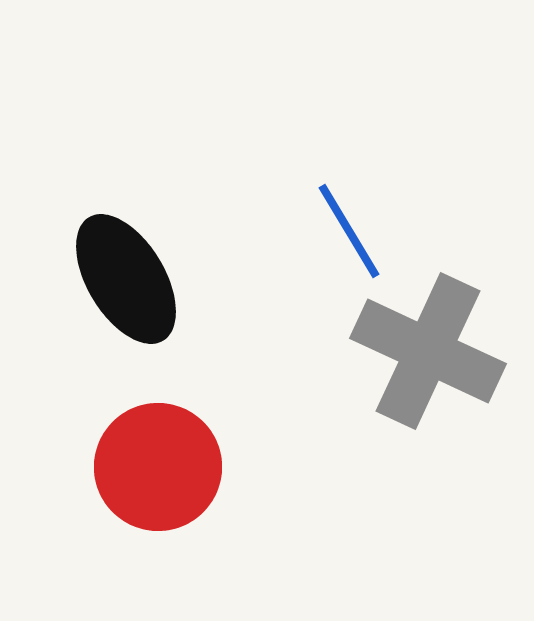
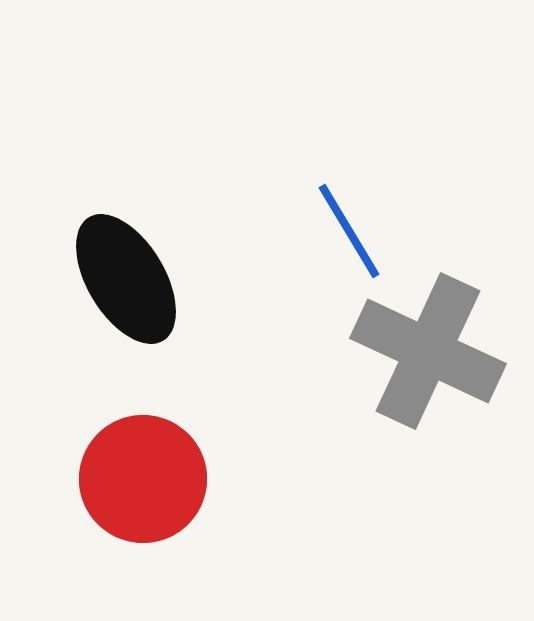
red circle: moved 15 px left, 12 px down
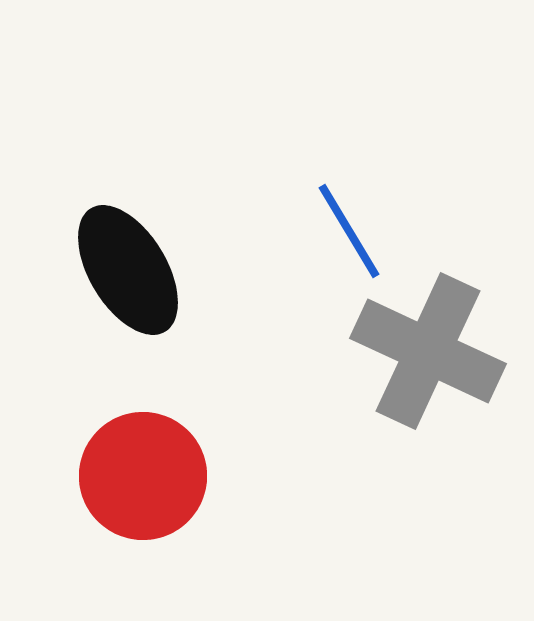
black ellipse: moved 2 px right, 9 px up
red circle: moved 3 px up
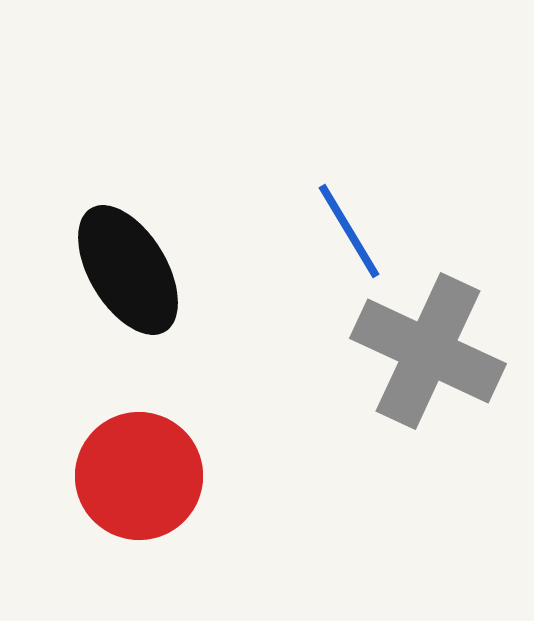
red circle: moved 4 px left
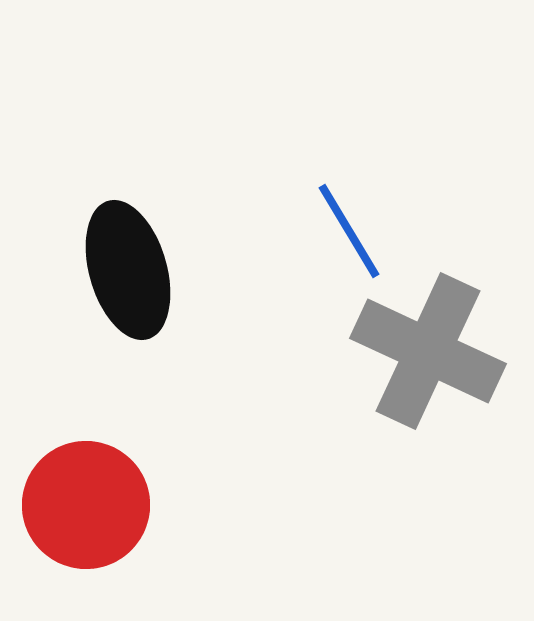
black ellipse: rotated 15 degrees clockwise
red circle: moved 53 px left, 29 px down
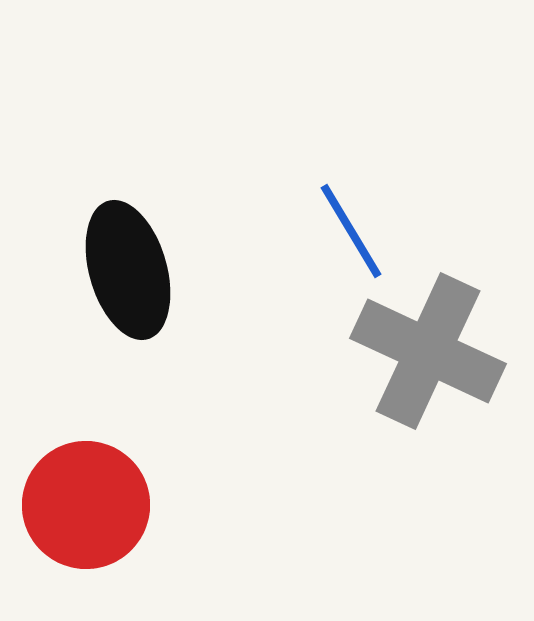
blue line: moved 2 px right
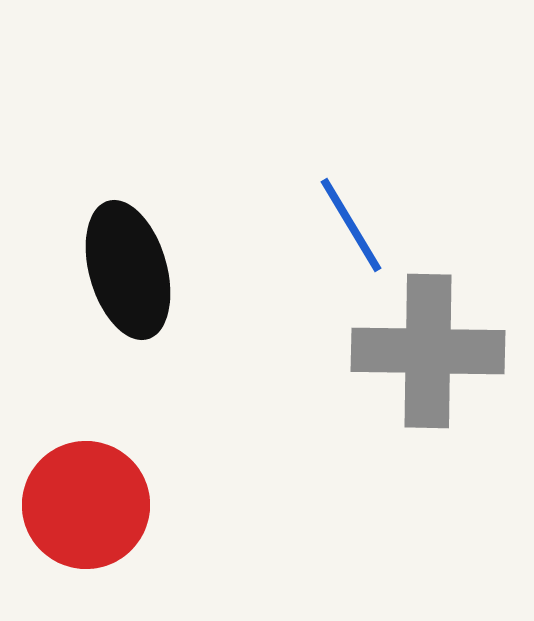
blue line: moved 6 px up
gray cross: rotated 24 degrees counterclockwise
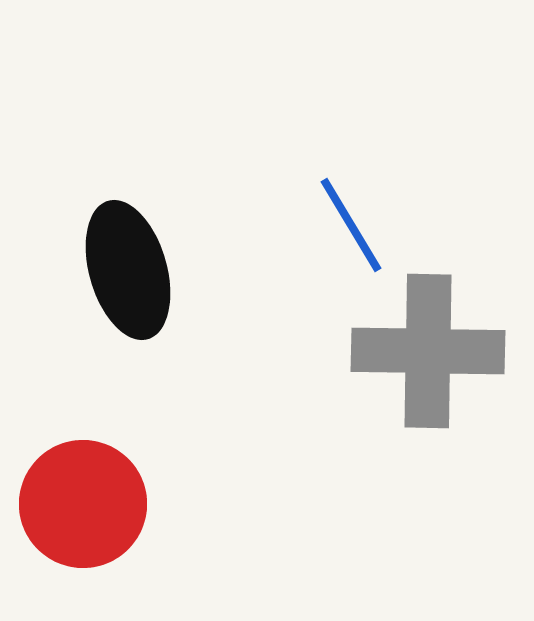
red circle: moved 3 px left, 1 px up
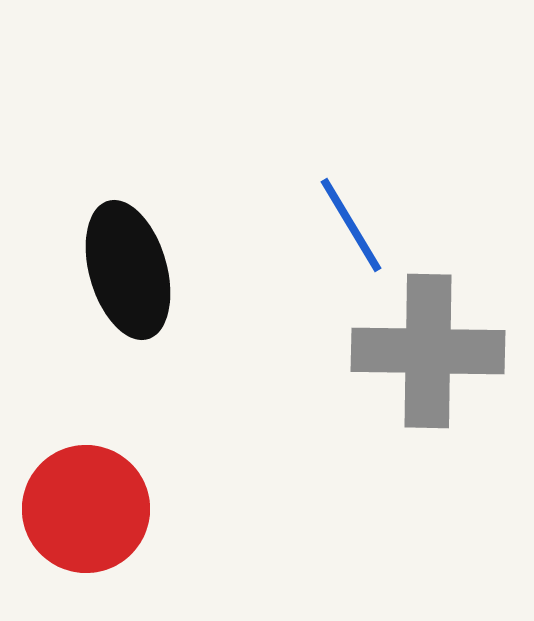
red circle: moved 3 px right, 5 px down
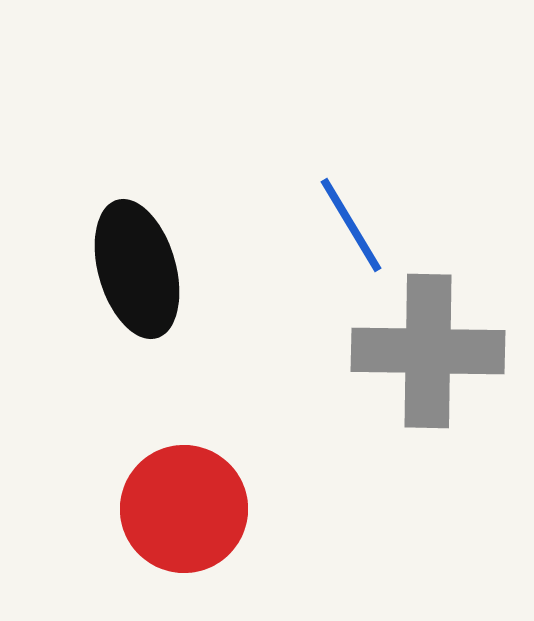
black ellipse: moved 9 px right, 1 px up
red circle: moved 98 px right
